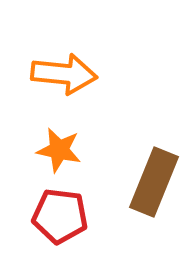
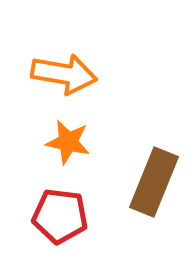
orange arrow: rotated 4 degrees clockwise
orange star: moved 9 px right, 8 px up
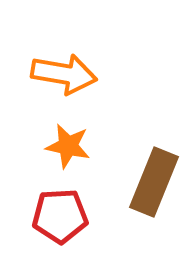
orange star: moved 4 px down
red pentagon: rotated 10 degrees counterclockwise
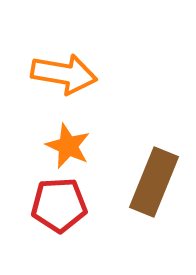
orange star: rotated 12 degrees clockwise
red pentagon: moved 1 px left, 11 px up
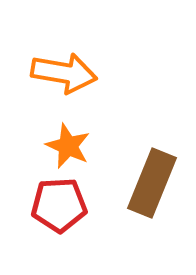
orange arrow: moved 1 px up
brown rectangle: moved 2 px left, 1 px down
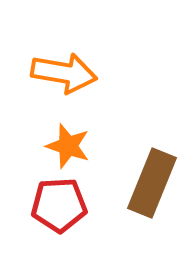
orange star: rotated 6 degrees counterclockwise
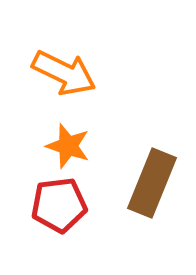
orange arrow: rotated 16 degrees clockwise
red pentagon: rotated 4 degrees counterclockwise
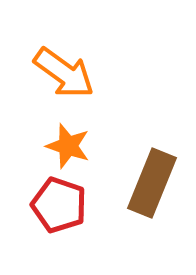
orange arrow: rotated 10 degrees clockwise
red pentagon: rotated 26 degrees clockwise
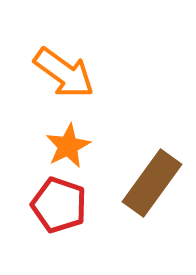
orange star: rotated 27 degrees clockwise
brown rectangle: rotated 14 degrees clockwise
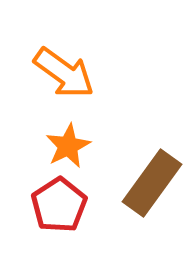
red pentagon: rotated 20 degrees clockwise
